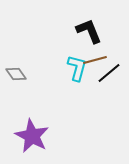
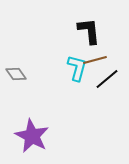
black L-shape: rotated 16 degrees clockwise
black line: moved 2 px left, 6 px down
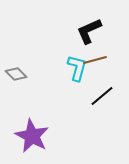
black L-shape: rotated 108 degrees counterclockwise
gray diamond: rotated 10 degrees counterclockwise
black line: moved 5 px left, 17 px down
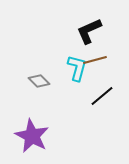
gray diamond: moved 23 px right, 7 px down
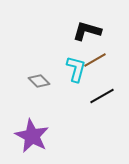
black L-shape: moved 2 px left; rotated 40 degrees clockwise
brown line: rotated 15 degrees counterclockwise
cyan L-shape: moved 1 px left, 1 px down
black line: rotated 10 degrees clockwise
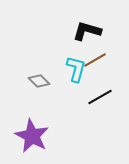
black line: moved 2 px left, 1 px down
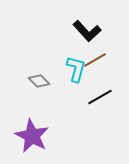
black L-shape: rotated 148 degrees counterclockwise
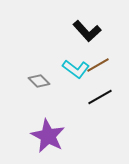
brown line: moved 3 px right, 5 px down
cyan L-shape: rotated 112 degrees clockwise
purple star: moved 16 px right
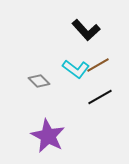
black L-shape: moved 1 px left, 1 px up
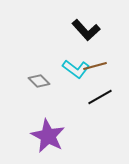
brown line: moved 3 px left, 1 px down; rotated 15 degrees clockwise
